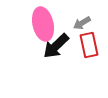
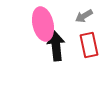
gray arrow: moved 2 px right, 7 px up
black arrow: rotated 128 degrees clockwise
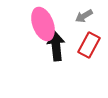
pink ellipse: rotated 8 degrees counterclockwise
red rectangle: rotated 40 degrees clockwise
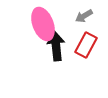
red rectangle: moved 3 px left
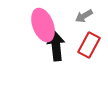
pink ellipse: moved 1 px down
red rectangle: moved 3 px right
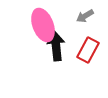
gray arrow: moved 1 px right
red rectangle: moved 1 px left, 5 px down
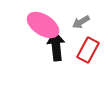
gray arrow: moved 4 px left, 6 px down
pink ellipse: rotated 36 degrees counterclockwise
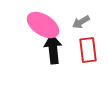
black arrow: moved 3 px left, 3 px down
red rectangle: rotated 35 degrees counterclockwise
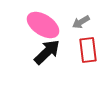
black arrow: moved 6 px left, 3 px down; rotated 52 degrees clockwise
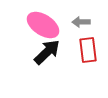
gray arrow: rotated 30 degrees clockwise
